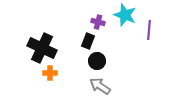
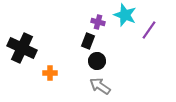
purple line: rotated 30 degrees clockwise
black cross: moved 20 px left
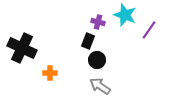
black circle: moved 1 px up
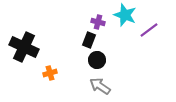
purple line: rotated 18 degrees clockwise
black rectangle: moved 1 px right, 1 px up
black cross: moved 2 px right, 1 px up
orange cross: rotated 16 degrees counterclockwise
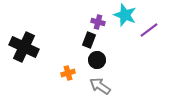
orange cross: moved 18 px right
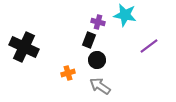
cyan star: rotated 10 degrees counterclockwise
purple line: moved 16 px down
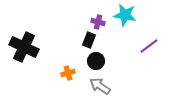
black circle: moved 1 px left, 1 px down
